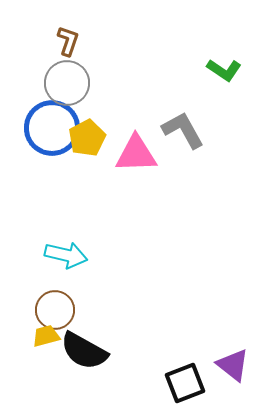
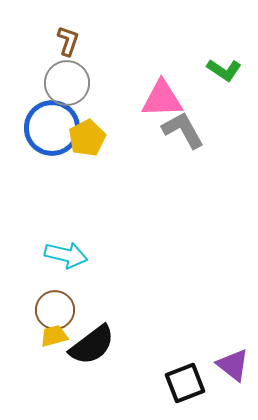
pink triangle: moved 26 px right, 55 px up
yellow trapezoid: moved 8 px right
black semicircle: moved 8 px right, 6 px up; rotated 66 degrees counterclockwise
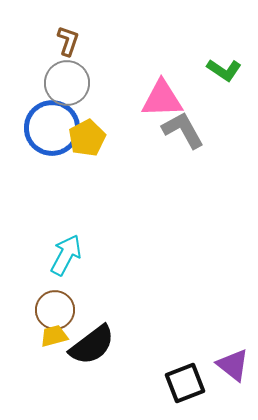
cyan arrow: rotated 75 degrees counterclockwise
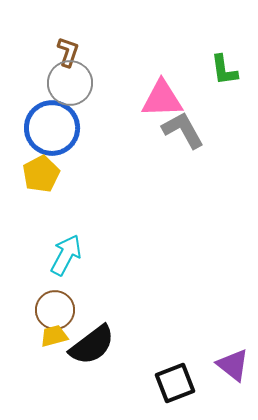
brown L-shape: moved 11 px down
green L-shape: rotated 48 degrees clockwise
gray circle: moved 3 px right
yellow pentagon: moved 46 px left, 36 px down
black square: moved 10 px left
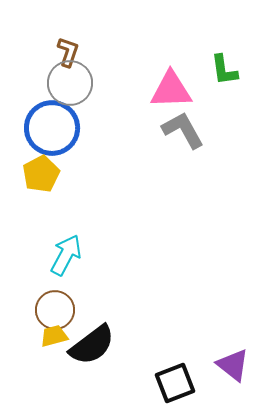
pink triangle: moved 9 px right, 9 px up
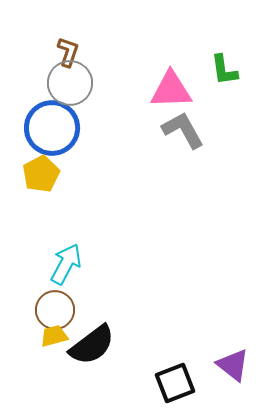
cyan arrow: moved 9 px down
